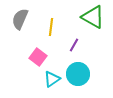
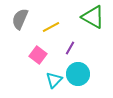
yellow line: rotated 54 degrees clockwise
purple line: moved 4 px left, 3 px down
pink square: moved 2 px up
cyan triangle: moved 2 px right, 1 px down; rotated 12 degrees counterclockwise
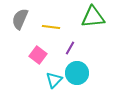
green triangle: rotated 35 degrees counterclockwise
yellow line: rotated 36 degrees clockwise
cyan circle: moved 1 px left, 1 px up
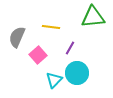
gray semicircle: moved 3 px left, 18 px down
pink square: rotated 12 degrees clockwise
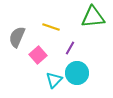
yellow line: rotated 12 degrees clockwise
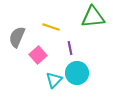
purple line: rotated 40 degrees counterclockwise
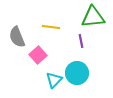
yellow line: rotated 12 degrees counterclockwise
gray semicircle: rotated 45 degrees counterclockwise
purple line: moved 11 px right, 7 px up
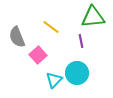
yellow line: rotated 30 degrees clockwise
